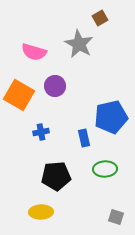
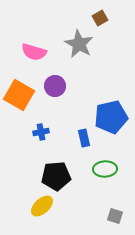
yellow ellipse: moved 1 px right, 6 px up; rotated 40 degrees counterclockwise
gray square: moved 1 px left, 1 px up
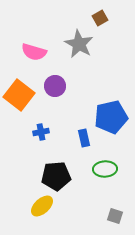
orange square: rotated 8 degrees clockwise
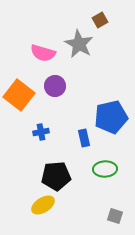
brown square: moved 2 px down
pink semicircle: moved 9 px right, 1 px down
yellow ellipse: moved 1 px right, 1 px up; rotated 10 degrees clockwise
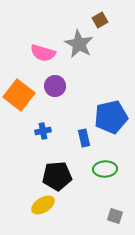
blue cross: moved 2 px right, 1 px up
black pentagon: moved 1 px right
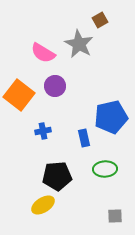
pink semicircle: rotated 15 degrees clockwise
gray square: rotated 21 degrees counterclockwise
